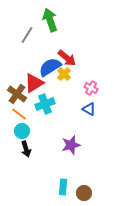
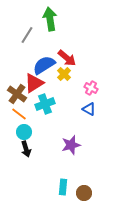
green arrow: moved 1 px up; rotated 10 degrees clockwise
blue semicircle: moved 6 px left, 2 px up
cyan circle: moved 2 px right, 1 px down
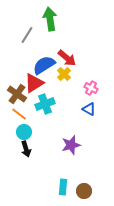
brown circle: moved 2 px up
